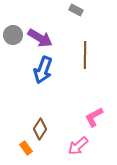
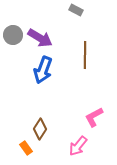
pink arrow: rotated 10 degrees counterclockwise
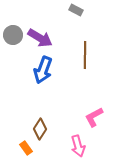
pink arrow: rotated 55 degrees counterclockwise
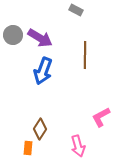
blue arrow: moved 1 px down
pink L-shape: moved 7 px right
orange rectangle: moved 2 px right; rotated 40 degrees clockwise
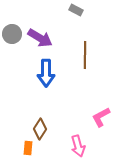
gray circle: moved 1 px left, 1 px up
blue arrow: moved 3 px right, 2 px down; rotated 20 degrees counterclockwise
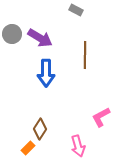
orange rectangle: rotated 40 degrees clockwise
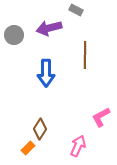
gray circle: moved 2 px right, 1 px down
purple arrow: moved 9 px right, 10 px up; rotated 135 degrees clockwise
pink arrow: rotated 140 degrees counterclockwise
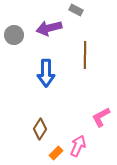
orange rectangle: moved 28 px right, 5 px down
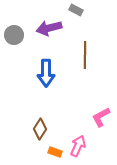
orange rectangle: moved 1 px left, 1 px up; rotated 64 degrees clockwise
